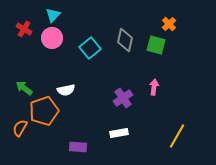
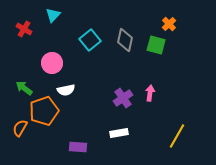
pink circle: moved 25 px down
cyan square: moved 8 px up
pink arrow: moved 4 px left, 6 px down
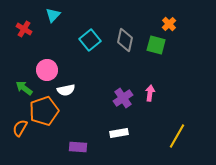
pink circle: moved 5 px left, 7 px down
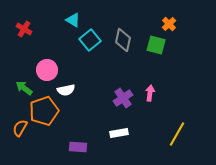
cyan triangle: moved 20 px right, 5 px down; rotated 42 degrees counterclockwise
gray diamond: moved 2 px left
yellow line: moved 2 px up
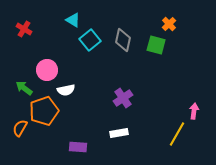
pink arrow: moved 44 px right, 18 px down
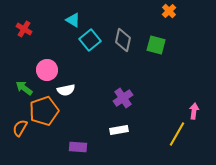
orange cross: moved 13 px up
white rectangle: moved 3 px up
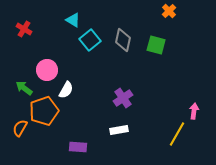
white semicircle: rotated 48 degrees counterclockwise
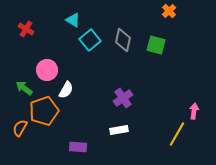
red cross: moved 2 px right
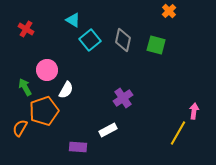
green arrow: moved 1 px right, 1 px up; rotated 24 degrees clockwise
white rectangle: moved 11 px left; rotated 18 degrees counterclockwise
yellow line: moved 1 px right, 1 px up
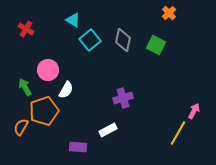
orange cross: moved 2 px down
green square: rotated 12 degrees clockwise
pink circle: moved 1 px right
purple cross: rotated 18 degrees clockwise
pink arrow: rotated 21 degrees clockwise
orange semicircle: moved 1 px right, 1 px up
